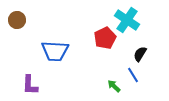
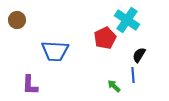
black semicircle: moved 1 px left, 1 px down
blue line: rotated 28 degrees clockwise
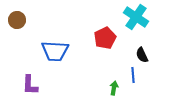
cyan cross: moved 9 px right, 3 px up
black semicircle: moved 3 px right; rotated 56 degrees counterclockwise
green arrow: moved 2 px down; rotated 56 degrees clockwise
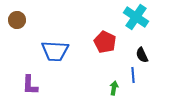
red pentagon: moved 4 px down; rotated 20 degrees counterclockwise
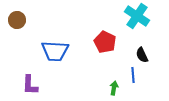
cyan cross: moved 1 px right, 1 px up
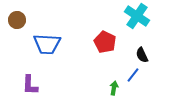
blue trapezoid: moved 8 px left, 7 px up
blue line: rotated 42 degrees clockwise
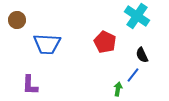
green arrow: moved 4 px right, 1 px down
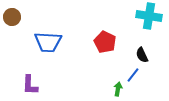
cyan cross: moved 12 px right; rotated 25 degrees counterclockwise
brown circle: moved 5 px left, 3 px up
blue trapezoid: moved 1 px right, 2 px up
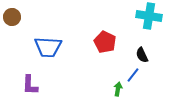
blue trapezoid: moved 5 px down
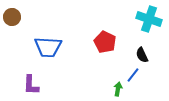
cyan cross: moved 3 px down; rotated 10 degrees clockwise
purple L-shape: moved 1 px right
